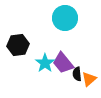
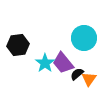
cyan circle: moved 19 px right, 20 px down
black semicircle: rotated 56 degrees clockwise
orange triangle: rotated 14 degrees counterclockwise
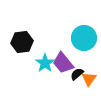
black hexagon: moved 4 px right, 3 px up
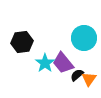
black semicircle: moved 1 px down
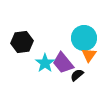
orange triangle: moved 24 px up
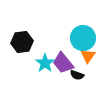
cyan circle: moved 1 px left
orange triangle: moved 1 px left, 1 px down
black semicircle: rotated 120 degrees counterclockwise
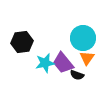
orange triangle: moved 1 px left, 2 px down
cyan star: rotated 24 degrees clockwise
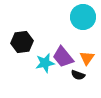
cyan circle: moved 21 px up
purple trapezoid: moved 6 px up
black semicircle: moved 1 px right
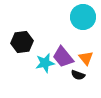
orange triangle: moved 1 px left; rotated 14 degrees counterclockwise
